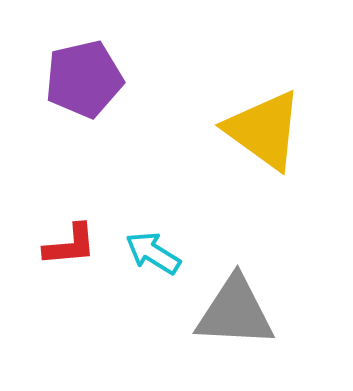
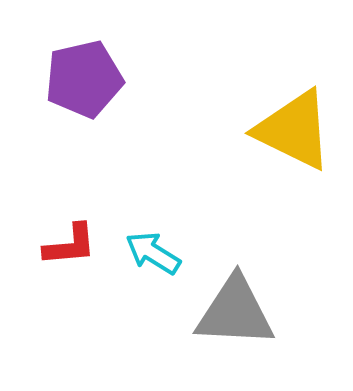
yellow triangle: moved 30 px right; rotated 10 degrees counterclockwise
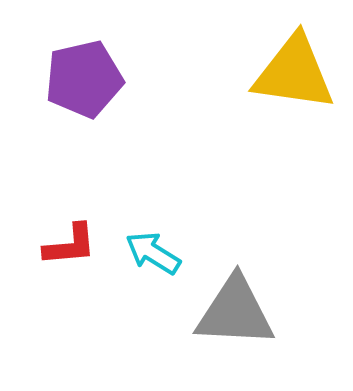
yellow triangle: moved 57 px up; rotated 18 degrees counterclockwise
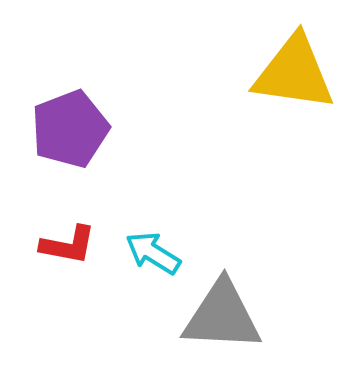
purple pentagon: moved 14 px left, 50 px down; rotated 8 degrees counterclockwise
red L-shape: moved 2 px left; rotated 16 degrees clockwise
gray triangle: moved 13 px left, 4 px down
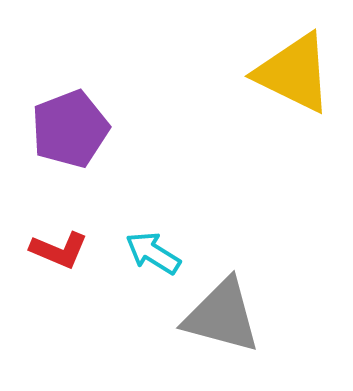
yellow triangle: rotated 18 degrees clockwise
red L-shape: moved 9 px left, 5 px down; rotated 12 degrees clockwise
gray triangle: rotated 12 degrees clockwise
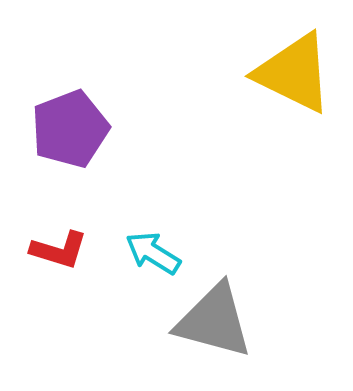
red L-shape: rotated 6 degrees counterclockwise
gray triangle: moved 8 px left, 5 px down
